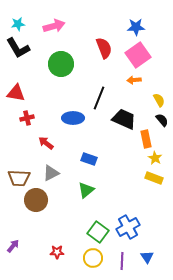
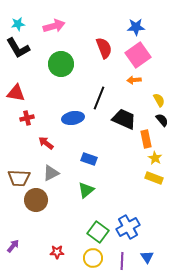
blue ellipse: rotated 10 degrees counterclockwise
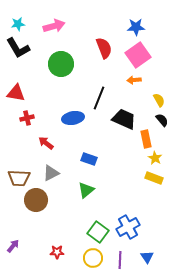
purple line: moved 2 px left, 1 px up
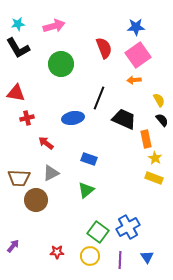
yellow circle: moved 3 px left, 2 px up
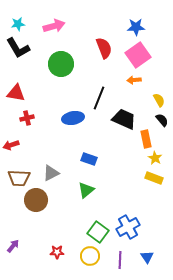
red arrow: moved 35 px left, 2 px down; rotated 56 degrees counterclockwise
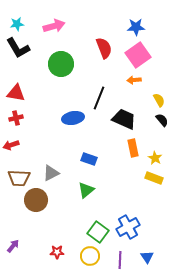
cyan star: moved 1 px left
red cross: moved 11 px left
orange rectangle: moved 13 px left, 9 px down
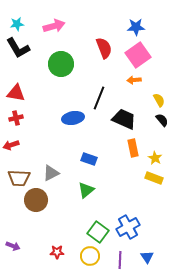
purple arrow: rotated 72 degrees clockwise
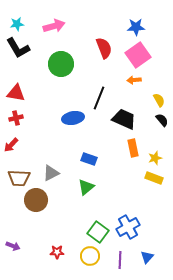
red arrow: rotated 28 degrees counterclockwise
yellow star: rotated 24 degrees clockwise
green triangle: moved 3 px up
blue triangle: rotated 16 degrees clockwise
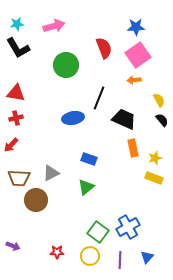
green circle: moved 5 px right, 1 px down
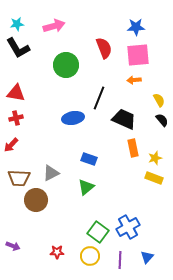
pink square: rotated 30 degrees clockwise
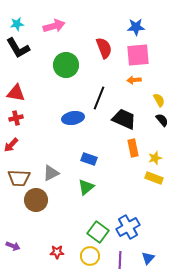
blue triangle: moved 1 px right, 1 px down
